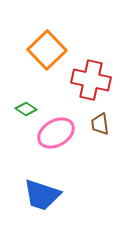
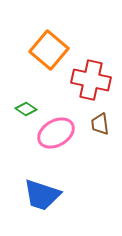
orange square: moved 2 px right; rotated 6 degrees counterclockwise
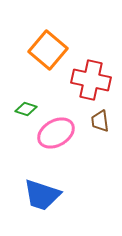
orange square: moved 1 px left
green diamond: rotated 15 degrees counterclockwise
brown trapezoid: moved 3 px up
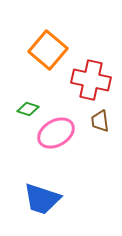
green diamond: moved 2 px right
blue trapezoid: moved 4 px down
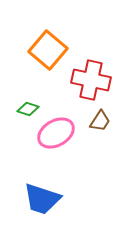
brown trapezoid: rotated 140 degrees counterclockwise
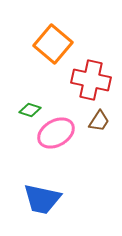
orange square: moved 5 px right, 6 px up
green diamond: moved 2 px right, 1 px down
brown trapezoid: moved 1 px left
blue trapezoid: rotated 6 degrees counterclockwise
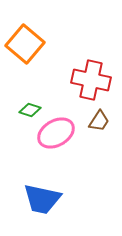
orange square: moved 28 px left
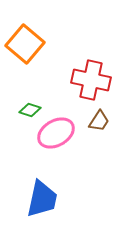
blue trapezoid: rotated 90 degrees counterclockwise
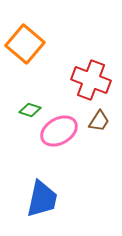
red cross: rotated 9 degrees clockwise
pink ellipse: moved 3 px right, 2 px up
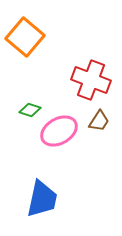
orange square: moved 7 px up
